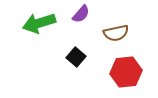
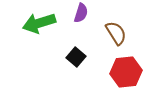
purple semicircle: moved 1 px up; rotated 24 degrees counterclockwise
brown semicircle: rotated 110 degrees counterclockwise
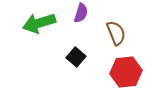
brown semicircle: rotated 10 degrees clockwise
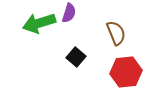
purple semicircle: moved 12 px left
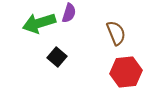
black square: moved 19 px left
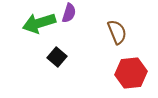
brown semicircle: moved 1 px right, 1 px up
red hexagon: moved 5 px right, 1 px down
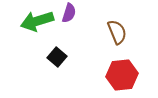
green arrow: moved 2 px left, 2 px up
red hexagon: moved 9 px left, 2 px down
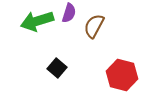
brown semicircle: moved 23 px left, 6 px up; rotated 130 degrees counterclockwise
black square: moved 11 px down
red hexagon: rotated 20 degrees clockwise
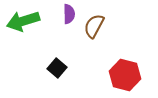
purple semicircle: moved 1 px down; rotated 18 degrees counterclockwise
green arrow: moved 14 px left
red hexagon: moved 3 px right
